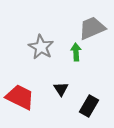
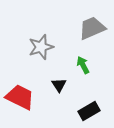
gray star: rotated 25 degrees clockwise
green arrow: moved 7 px right, 13 px down; rotated 24 degrees counterclockwise
black triangle: moved 2 px left, 4 px up
black rectangle: moved 5 px down; rotated 30 degrees clockwise
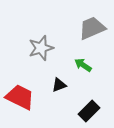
gray star: moved 1 px down
green arrow: rotated 30 degrees counterclockwise
black triangle: rotated 42 degrees clockwise
black rectangle: rotated 15 degrees counterclockwise
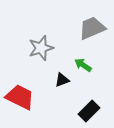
black triangle: moved 3 px right, 5 px up
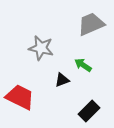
gray trapezoid: moved 1 px left, 4 px up
gray star: rotated 30 degrees clockwise
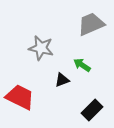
green arrow: moved 1 px left
black rectangle: moved 3 px right, 1 px up
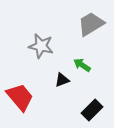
gray trapezoid: rotated 8 degrees counterclockwise
gray star: moved 2 px up
red trapezoid: rotated 24 degrees clockwise
